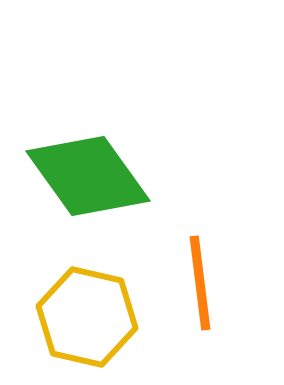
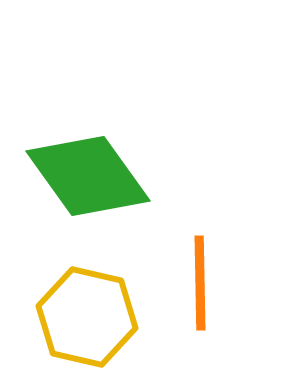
orange line: rotated 6 degrees clockwise
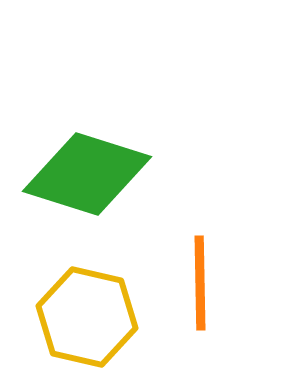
green diamond: moved 1 px left, 2 px up; rotated 37 degrees counterclockwise
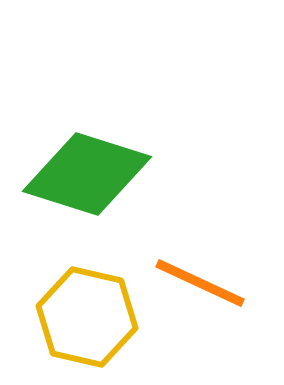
orange line: rotated 64 degrees counterclockwise
